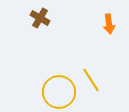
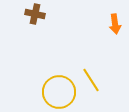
brown cross: moved 5 px left, 4 px up; rotated 18 degrees counterclockwise
orange arrow: moved 6 px right
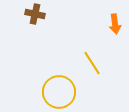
yellow line: moved 1 px right, 17 px up
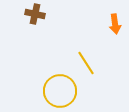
yellow line: moved 6 px left
yellow circle: moved 1 px right, 1 px up
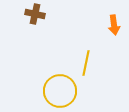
orange arrow: moved 1 px left, 1 px down
yellow line: rotated 45 degrees clockwise
